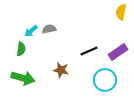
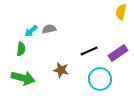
purple rectangle: moved 1 px down
cyan circle: moved 5 px left, 1 px up
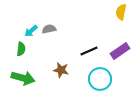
purple rectangle: moved 2 px right, 2 px up
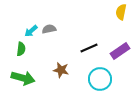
black line: moved 3 px up
